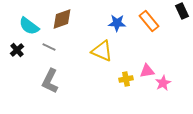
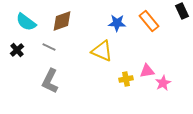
brown diamond: moved 2 px down
cyan semicircle: moved 3 px left, 4 px up
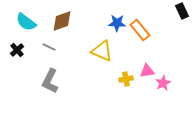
orange rectangle: moved 9 px left, 9 px down
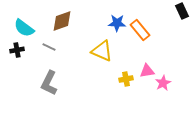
cyan semicircle: moved 2 px left, 6 px down
black cross: rotated 32 degrees clockwise
gray L-shape: moved 1 px left, 2 px down
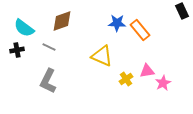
yellow triangle: moved 5 px down
yellow cross: rotated 24 degrees counterclockwise
gray L-shape: moved 1 px left, 2 px up
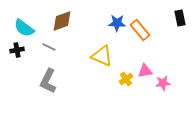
black rectangle: moved 2 px left, 7 px down; rotated 14 degrees clockwise
pink triangle: moved 2 px left
pink star: rotated 21 degrees clockwise
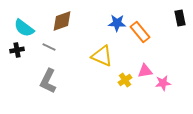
orange rectangle: moved 2 px down
yellow cross: moved 1 px left, 1 px down
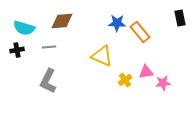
brown diamond: rotated 15 degrees clockwise
cyan semicircle: rotated 20 degrees counterclockwise
gray line: rotated 32 degrees counterclockwise
pink triangle: moved 1 px right, 1 px down
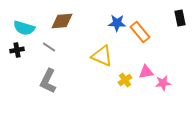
gray line: rotated 40 degrees clockwise
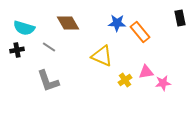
brown diamond: moved 6 px right, 2 px down; rotated 65 degrees clockwise
gray L-shape: rotated 45 degrees counterclockwise
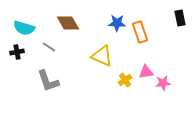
orange rectangle: rotated 20 degrees clockwise
black cross: moved 2 px down
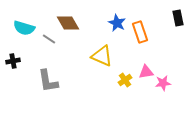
black rectangle: moved 2 px left
blue star: rotated 24 degrees clockwise
gray line: moved 8 px up
black cross: moved 4 px left, 9 px down
gray L-shape: rotated 10 degrees clockwise
